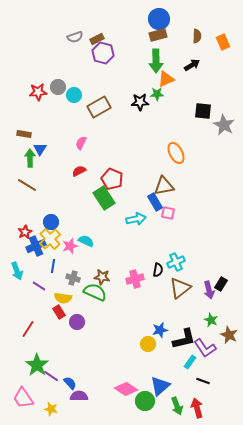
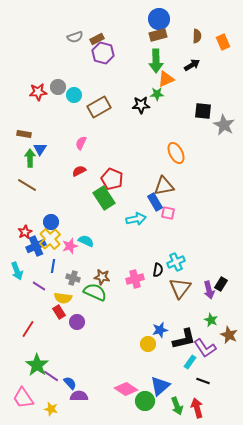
black star at (140, 102): moved 1 px right, 3 px down
brown triangle at (180, 288): rotated 15 degrees counterclockwise
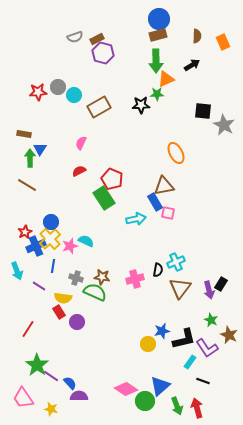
gray cross at (73, 278): moved 3 px right
blue star at (160, 330): moved 2 px right, 1 px down
purple L-shape at (205, 348): moved 2 px right
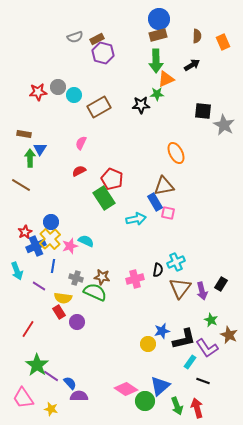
brown line at (27, 185): moved 6 px left
purple arrow at (209, 290): moved 7 px left, 1 px down
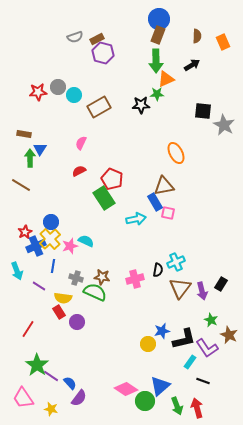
brown rectangle at (158, 35): rotated 54 degrees counterclockwise
purple semicircle at (79, 396): moved 2 px down; rotated 126 degrees clockwise
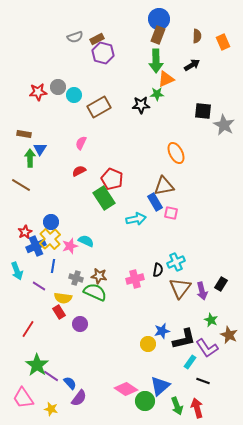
pink square at (168, 213): moved 3 px right
brown star at (102, 277): moved 3 px left, 1 px up
purple circle at (77, 322): moved 3 px right, 2 px down
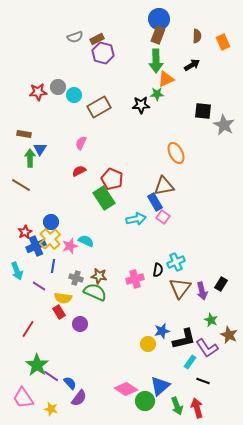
pink square at (171, 213): moved 8 px left, 4 px down; rotated 24 degrees clockwise
